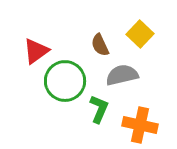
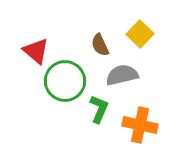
red triangle: rotated 44 degrees counterclockwise
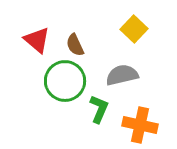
yellow square: moved 6 px left, 5 px up
brown semicircle: moved 25 px left
red triangle: moved 1 px right, 11 px up
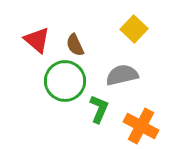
orange cross: moved 1 px right, 1 px down; rotated 16 degrees clockwise
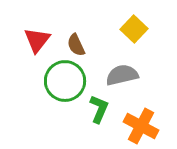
red triangle: rotated 28 degrees clockwise
brown semicircle: moved 1 px right
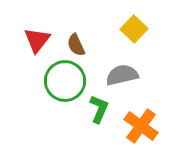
orange cross: rotated 8 degrees clockwise
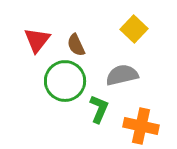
orange cross: rotated 24 degrees counterclockwise
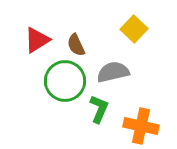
red triangle: rotated 20 degrees clockwise
gray semicircle: moved 9 px left, 3 px up
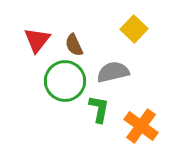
red triangle: rotated 20 degrees counterclockwise
brown semicircle: moved 2 px left
green L-shape: rotated 12 degrees counterclockwise
orange cross: rotated 24 degrees clockwise
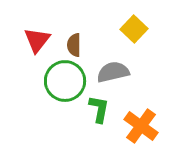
brown semicircle: rotated 25 degrees clockwise
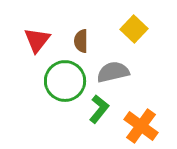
brown semicircle: moved 7 px right, 4 px up
green L-shape: rotated 28 degrees clockwise
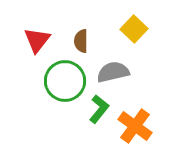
orange cross: moved 6 px left
